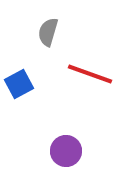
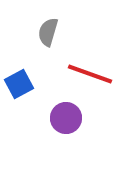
purple circle: moved 33 px up
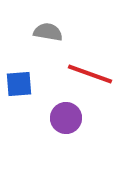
gray semicircle: rotated 84 degrees clockwise
blue square: rotated 24 degrees clockwise
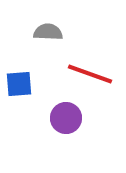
gray semicircle: rotated 8 degrees counterclockwise
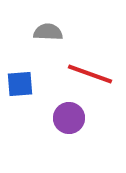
blue square: moved 1 px right
purple circle: moved 3 px right
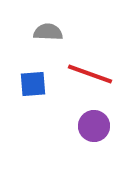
blue square: moved 13 px right
purple circle: moved 25 px right, 8 px down
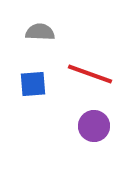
gray semicircle: moved 8 px left
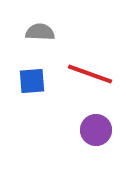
blue square: moved 1 px left, 3 px up
purple circle: moved 2 px right, 4 px down
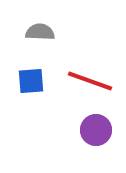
red line: moved 7 px down
blue square: moved 1 px left
